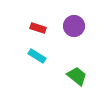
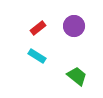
red rectangle: rotated 56 degrees counterclockwise
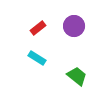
cyan rectangle: moved 2 px down
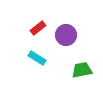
purple circle: moved 8 px left, 9 px down
green trapezoid: moved 5 px right, 6 px up; rotated 50 degrees counterclockwise
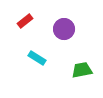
red rectangle: moved 13 px left, 7 px up
purple circle: moved 2 px left, 6 px up
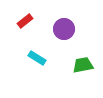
green trapezoid: moved 1 px right, 5 px up
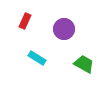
red rectangle: rotated 28 degrees counterclockwise
green trapezoid: moved 1 px right, 1 px up; rotated 40 degrees clockwise
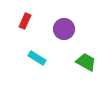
green trapezoid: moved 2 px right, 2 px up
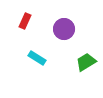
green trapezoid: rotated 60 degrees counterclockwise
